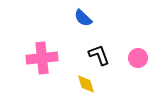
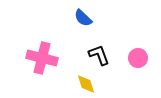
pink cross: rotated 20 degrees clockwise
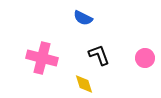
blue semicircle: rotated 18 degrees counterclockwise
pink circle: moved 7 px right
yellow diamond: moved 2 px left
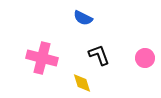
yellow diamond: moved 2 px left, 1 px up
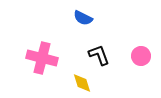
pink circle: moved 4 px left, 2 px up
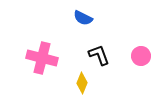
yellow diamond: rotated 40 degrees clockwise
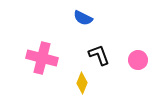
pink circle: moved 3 px left, 4 px down
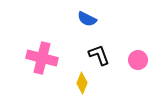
blue semicircle: moved 4 px right, 1 px down
